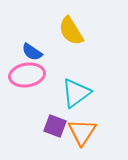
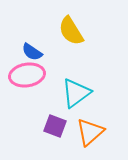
orange triangle: moved 8 px right; rotated 16 degrees clockwise
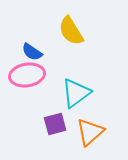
purple square: moved 2 px up; rotated 35 degrees counterclockwise
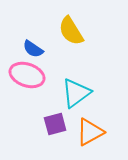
blue semicircle: moved 1 px right, 3 px up
pink ellipse: rotated 28 degrees clockwise
orange triangle: rotated 12 degrees clockwise
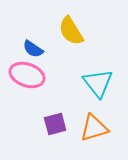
cyan triangle: moved 22 px right, 10 px up; rotated 32 degrees counterclockwise
orange triangle: moved 4 px right, 4 px up; rotated 12 degrees clockwise
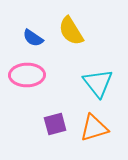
blue semicircle: moved 11 px up
pink ellipse: rotated 20 degrees counterclockwise
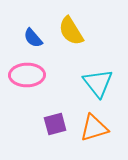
blue semicircle: rotated 15 degrees clockwise
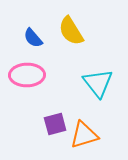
orange triangle: moved 10 px left, 7 px down
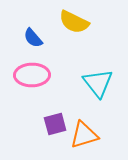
yellow semicircle: moved 3 px right, 9 px up; rotated 32 degrees counterclockwise
pink ellipse: moved 5 px right
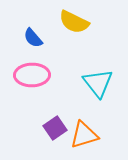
purple square: moved 4 px down; rotated 20 degrees counterclockwise
